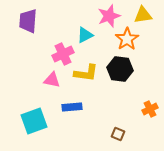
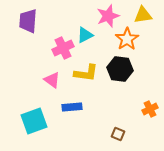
pink star: moved 1 px left
pink cross: moved 6 px up
pink triangle: rotated 24 degrees clockwise
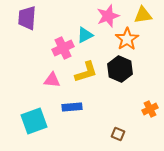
purple trapezoid: moved 1 px left, 3 px up
black hexagon: rotated 15 degrees clockwise
yellow L-shape: moved 1 px up; rotated 25 degrees counterclockwise
pink triangle: rotated 30 degrees counterclockwise
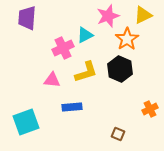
yellow triangle: rotated 18 degrees counterclockwise
cyan square: moved 8 px left, 1 px down
